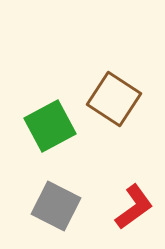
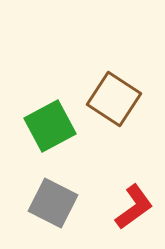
gray square: moved 3 px left, 3 px up
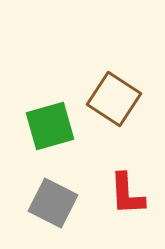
green square: rotated 12 degrees clockwise
red L-shape: moved 7 px left, 13 px up; rotated 123 degrees clockwise
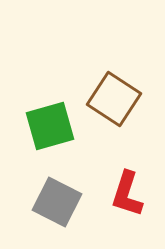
red L-shape: rotated 21 degrees clockwise
gray square: moved 4 px right, 1 px up
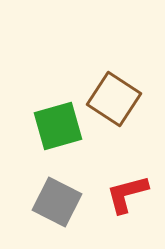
green square: moved 8 px right
red L-shape: rotated 57 degrees clockwise
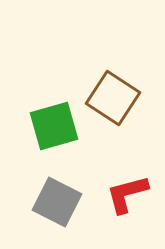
brown square: moved 1 px left, 1 px up
green square: moved 4 px left
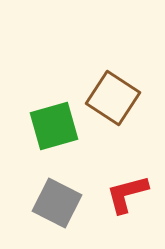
gray square: moved 1 px down
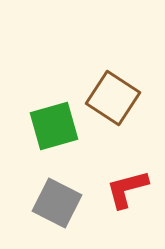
red L-shape: moved 5 px up
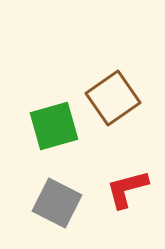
brown square: rotated 22 degrees clockwise
